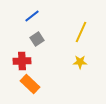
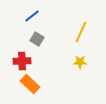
gray square: rotated 24 degrees counterclockwise
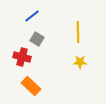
yellow line: moved 3 px left; rotated 25 degrees counterclockwise
red cross: moved 4 px up; rotated 18 degrees clockwise
orange rectangle: moved 1 px right, 2 px down
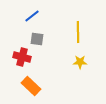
gray square: rotated 24 degrees counterclockwise
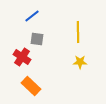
red cross: rotated 18 degrees clockwise
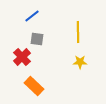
red cross: rotated 12 degrees clockwise
orange rectangle: moved 3 px right
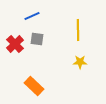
blue line: rotated 14 degrees clockwise
yellow line: moved 2 px up
red cross: moved 7 px left, 13 px up
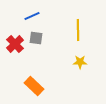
gray square: moved 1 px left, 1 px up
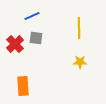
yellow line: moved 1 px right, 2 px up
orange rectangle: moved 11 px left; rotated 42 degrees clockwise
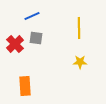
orange rectangle: moved 2 px right
